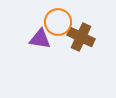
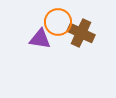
brown cross: moved 4 px up
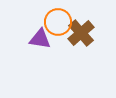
brown cross: rotated 24 degrees clockwise
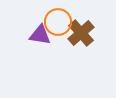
purple triangle: moved 4 px up
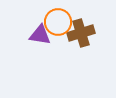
brown cross: rotated 24 degrees clockwise
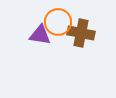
brown cross: rotated 28 degrees clockwise
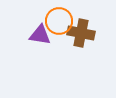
orange circle: moved 1 px right, 1 px up
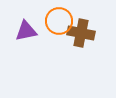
purple triangle: moved 14 px left, 4 px up; rotated 20 degrees counterclockwise
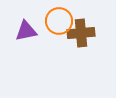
brown cross: rotated 16 degrees counterclockwise
